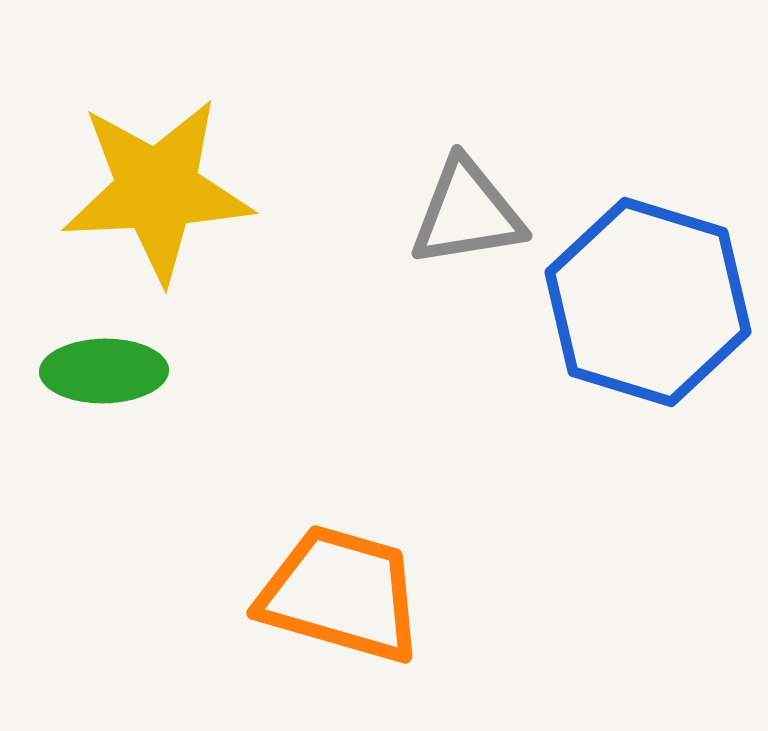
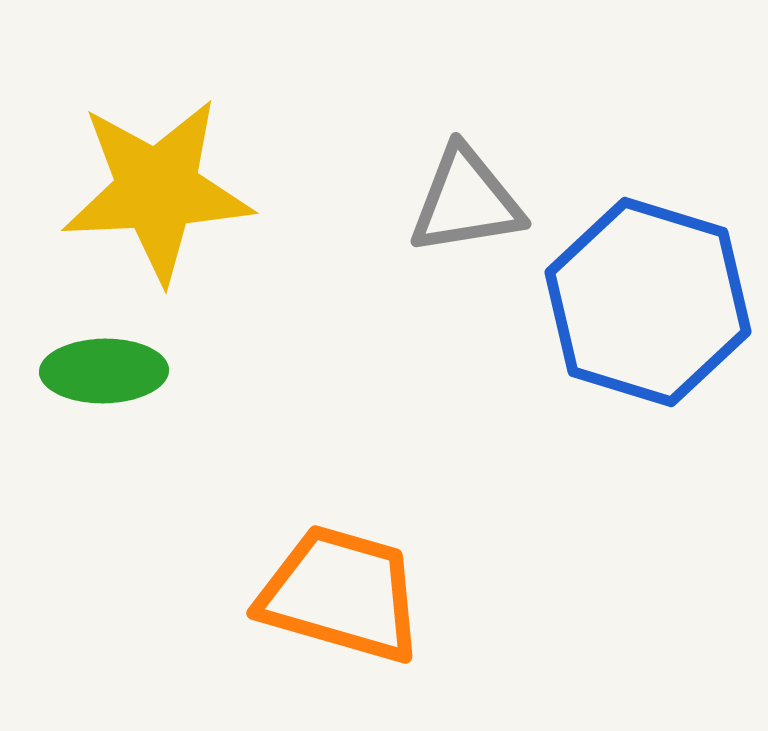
gray triangle: moved 1 px left, 12 px up
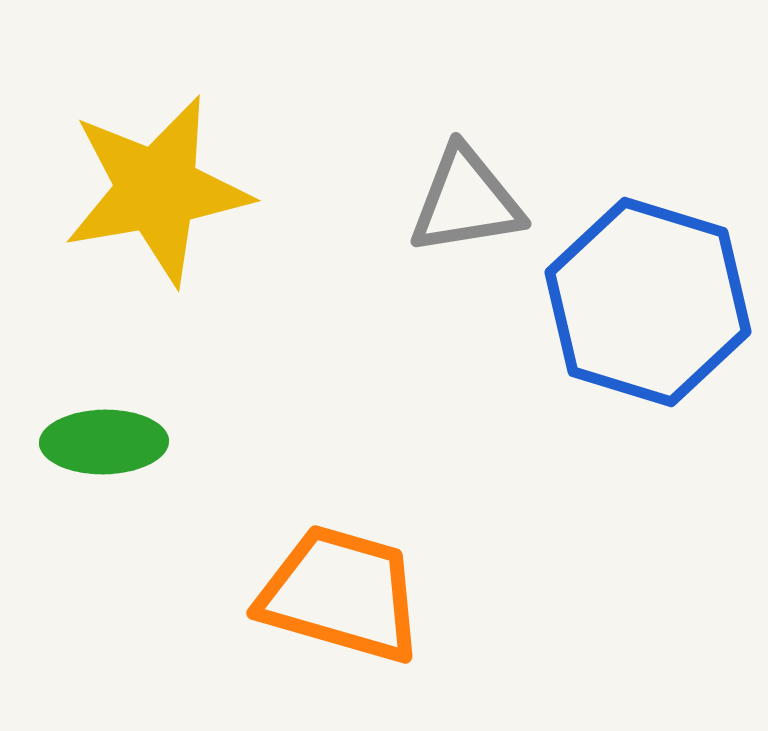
yellow star: rotated 7 degrees counterclockwise
green ellipse: moved 71 px down
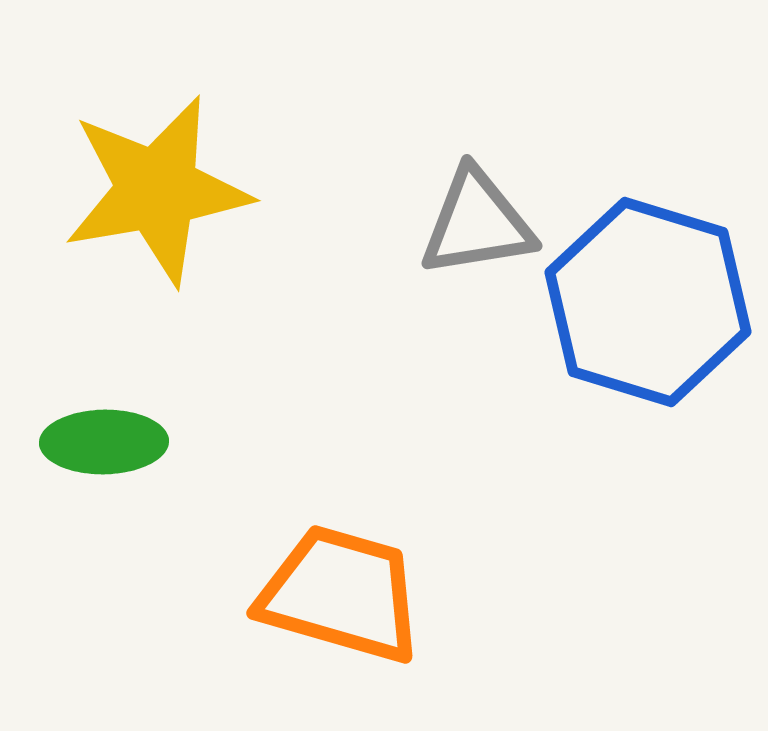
gray triangle: moved 11 px right, 22 px down
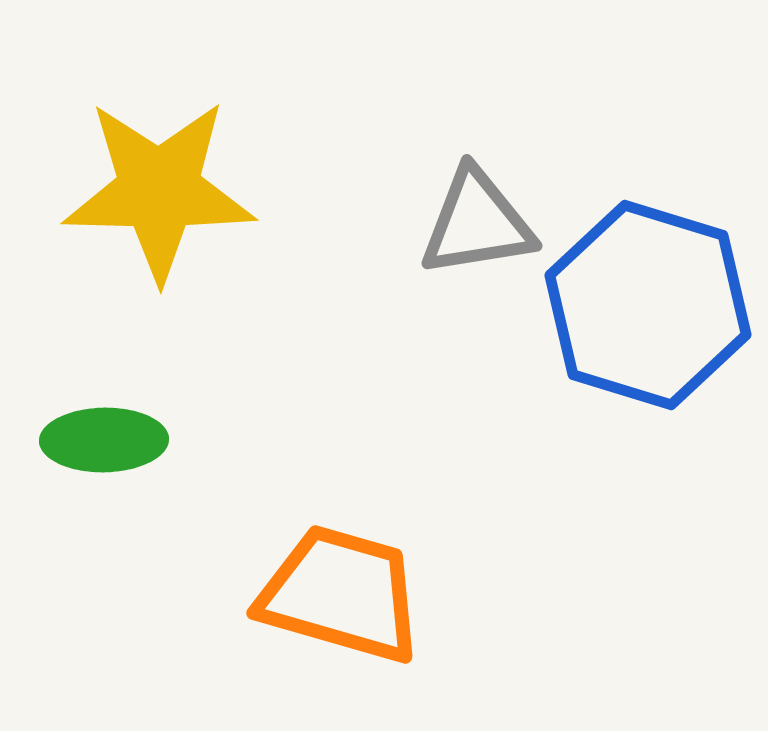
yellow star: moved 2 px right; rotated 11 degrees clockwise
blue hexagon: moved 3 px down
green ellipse: moved 2 px up
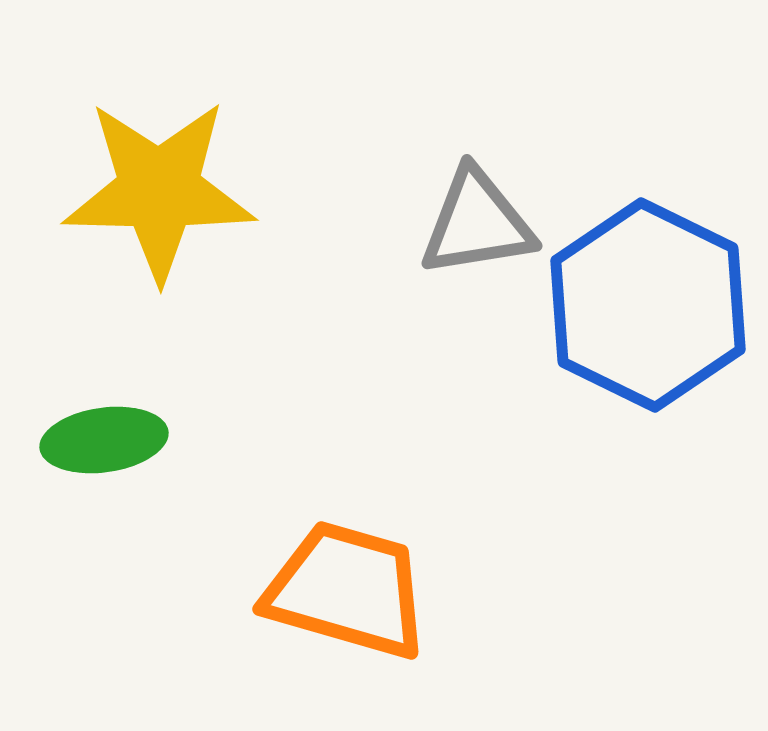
blue hexagon: rotated 9 degrees clockwise
green ellipse: rotated 7 degrees counterclockwise
orange trapezoid: moved 6 px right, 4 px up
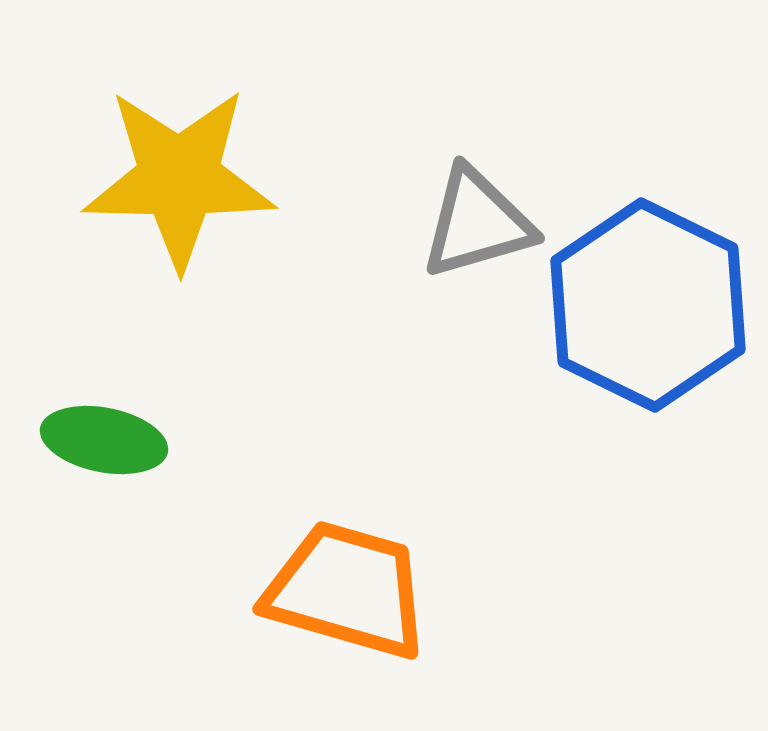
yellow star: moved 20 px right, 12 px up
gray triangle: rotated 7 degrees counterclockwise
green ellipse: rotated 19 degrees clockwise
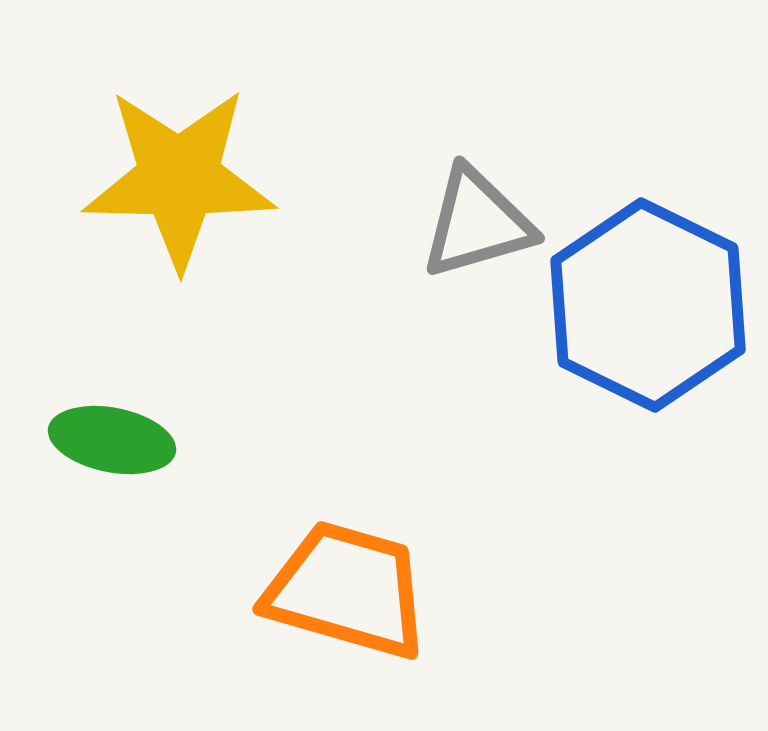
green ellipse: moved 8 px right
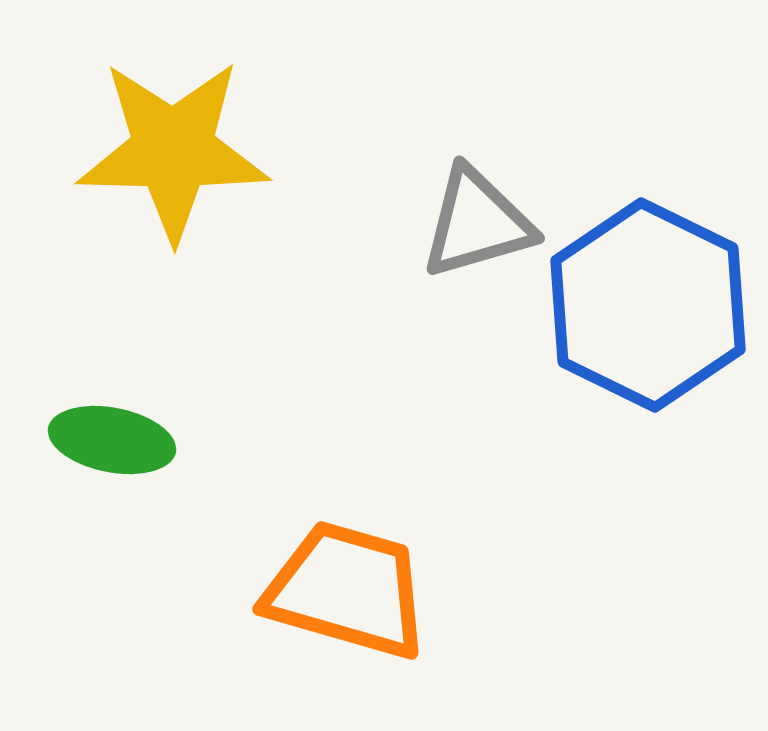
yellow star: moved 6 px left, 28 px up
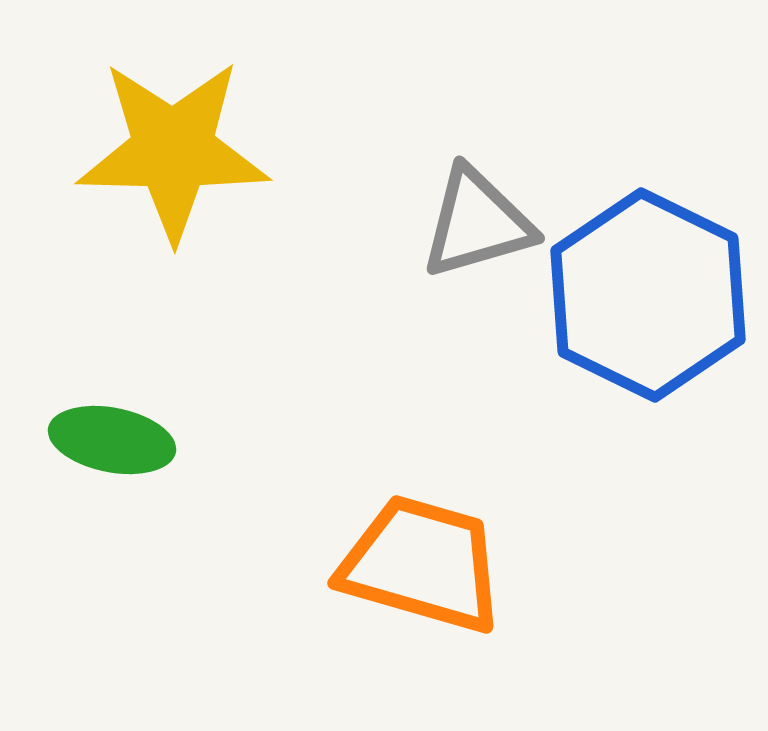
blue hexagon: moved 10 px up
orange trapezoid: moved 75 px right, 26 px up
